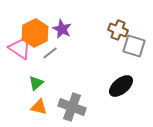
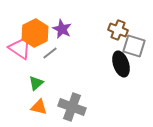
black ellipse: moved 22 px up; rotated 70 degrees counterclockwise
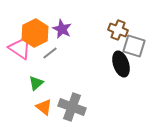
orange triangle: moved 5 px right; rotated 24 degrees clockwise
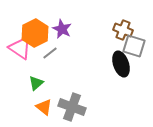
brown cross: moved 5 px right
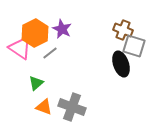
orange triangle: rotated 18 degrees counterclockwise
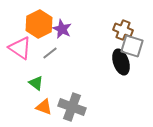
orange hexagon: moved 4 px right, 9 px up
gray square: moved 2 px left
black ellipse: moved 2 px up
green triangle: rotated 42 degrees counterclockwise
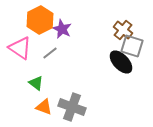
orange hexagon: moved 1 px right, 4 px up
brown cross: rotated 18 degrees clockwise
black ellipse: rotated 25 degrees counterclockwise
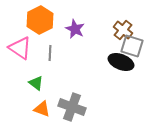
purple star: moved 13 px right
gray line: rotated 49 degrees counterclockwise
black ellipse: rotated 25 degrees counterclockwise
orange triangle: moved 2 px left, 2 px down
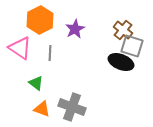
purple star: rotated 18 degrees clockwise
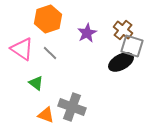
orange hexagon: moved 8 px right, 1 px up; rotated 8 degrees clockwise
purple star: moved 12 px right, 4 px down
pink triangle: moved 2 px right, 1 px down
gray line: rotated 49 degrees counterclockwise
black ellipse: rotated 50 degrees counterclockwise
orange triangle: moved 4 px right, 6 px down
